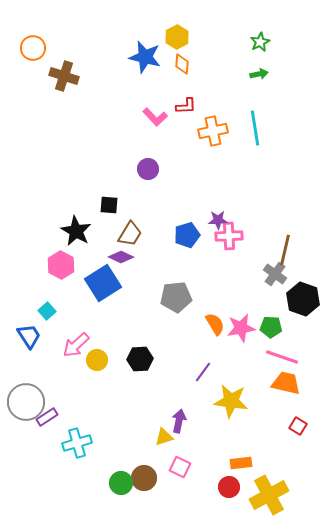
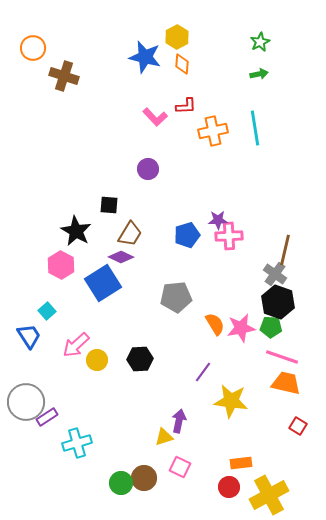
black hexagon at (303, 299): moved 25 px left, 3 px down
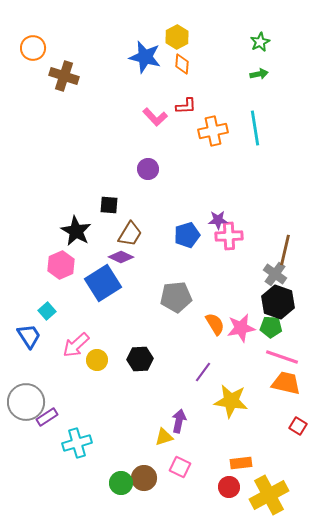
pink hexagon at (61, 265): rotated 8 degrees clockwise
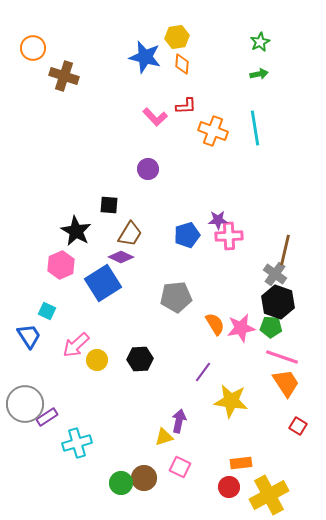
yellow hexagon at (177, 37): rotated 20 degrees clockwise
orange cross at (213, 131): rotated 32 degrees clockwise
cyan square at (47, 311): rotated 24 degrees counterclockwise
orange trapezoid at (286, 383): rotated 44 degrees clockwise
gray circle at (26, 402): moved 1 px left, 2 px down
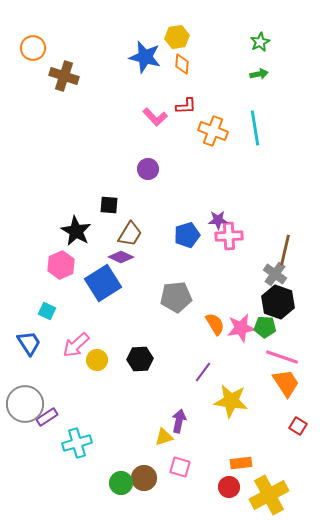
green pentagon at (271, 327): moved 6 px left
blue trapezoid at (29, 336): moved 7 px down
pink square at (180, 467): rotated 10 degrees counterclockwise
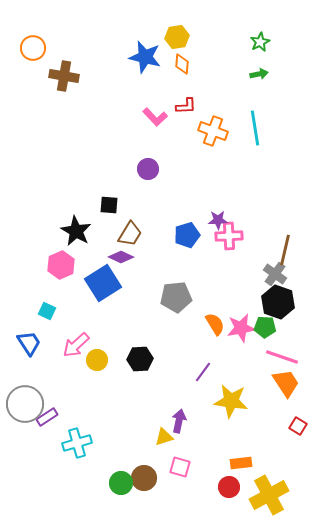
brown cross at (64, 76): rotated 8 degrees counterclockwise
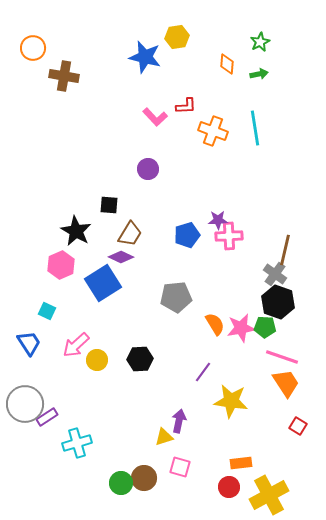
orange diamond at (182, 64): moved 45 px right
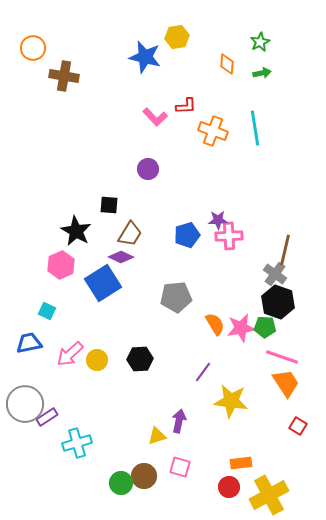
green arrow at (259, 74): moved 3 px right, 1 px up
blue trapezoid at (29, 343): rotated 68 degrees counterclockwise
pink arrow at (76, 345): moved 6 px left, 9 px down
yellow triangle at (164, 437): moved 7 px left, 1 px up
brown circle at (144, 478): moved 2 px up
